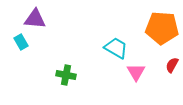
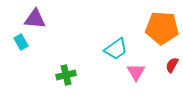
cyan trapezoid: moved 1 px down; rotated 115 degrees clockwise
green cross: rotated 24 degrees counterclockwise
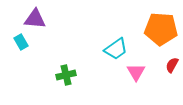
orange pentagon: moved 1 px left, 1 px down
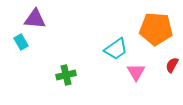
orange pentagon: moved 5 px left
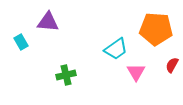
purple triangle: moved 13 px right, 3 px down
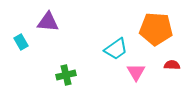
red semicircle: rotated 63 degrees clockwise
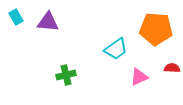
cyan rectangle: moved 5 px left, 25 px up
red semicircle: moved 3 px down
pink triangle: moved 3 px right, 5 px down; rotated 36 degrees clockwise
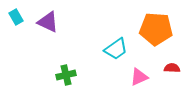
purple triangle: rotated 20 degrees clockwise
